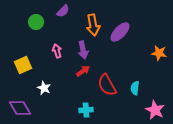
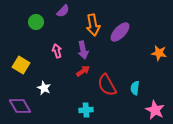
yellow square: moved 2 px left; rotated 36 degrees counterclockwise
purple diamond: moved 2 px up
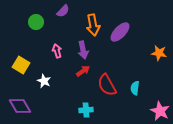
white star: moved 7 px up
pink star: moved 5 px right, 1 px down
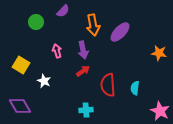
red semicircle: moved 1 px right; rotated 25 degrees clockwise
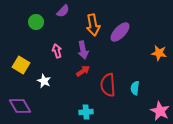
cyan cross: moved 2 px down
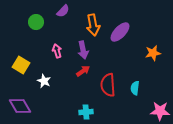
orange star: moved 6 px left; rotated 21 degrees counterclockwise
pink star: rotated 24 degrees counterclockwise
